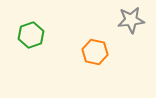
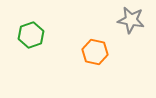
gray star: rotated 16 degrees clockwise
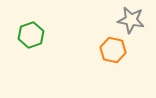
orange hexagon: moved 18 px right, 2 px up
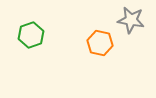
orange hexagon: moved 13 px left, 7 px up
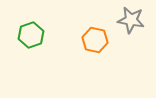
orange hexagon: moved 5 px left, 3 px up
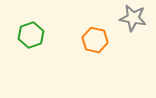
gray star: moved 2 px right, 2 px up
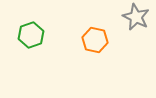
gray star: moved 3 px right, 1 px up; rotated 16 degrees clockwise
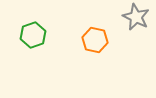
green hexagon: moved 2 px right
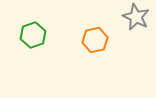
orange hexagon: rotated 25 degrees counterclockwise
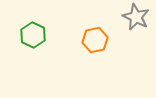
green hexagon: rotated 15 degrees counterclockwise
